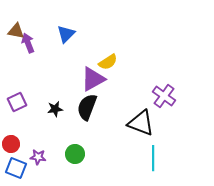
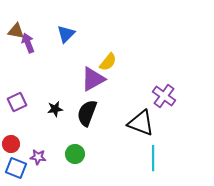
yellow semicircle: rotated 18 degrees counterclockwise
black semicircle: moved 6 px down
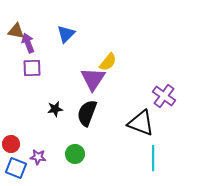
purple triangle: rotated 28 degrees counterclockwise
purple square: moved 15 px right, 34 px up; rotated 24 degrees clockwise
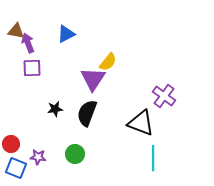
blue triangle: rotated 18 degrees clockwise
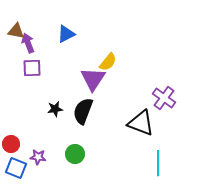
purple cross: moved 2 px down
black semicircle: moved 4 px left, 2 px up
cyan line: moved 5 px right, 5 px down
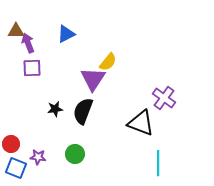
brown triangle: rotated 12 degrees counterclockwise
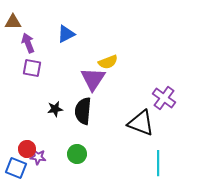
brown triangle: moved 3 px left, 9 px up
yellow semicircle: rotated 30 degrees clockwise
purple square: rotated 12 degrees clockwise
black semicircle: rotated 16 degrees counterclockwise
red circle: moved 16 px right, 5 px down
green circle: moved 2 px right
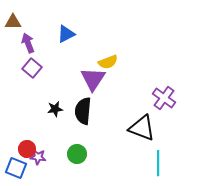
purple square: rotated 30 degrees clockwise
black triangle: moved 1 px right, 5 px down
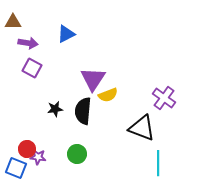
purple arrow: rotated 120 degrees clockwise
yellow semicircle: moved 33 px down
purple square: rotated 12 degrees counterclockwise
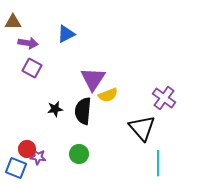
black triangle: rotated 28 degrees clockwise
green circle: moved 2 px right
